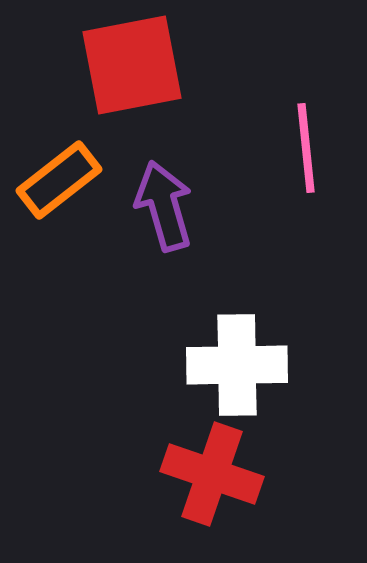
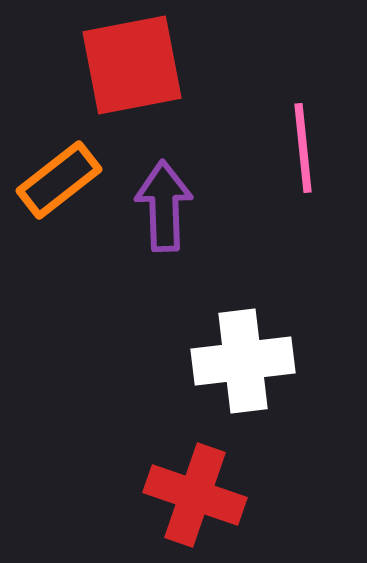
pink line: moved 3 px left
purple arrow: rotated 14 degrees clockwise
white cross: moved 6 px right, 4 px up; rotated 6 degrees counterclockwise
red cross: moved 17 px left, 21 px down
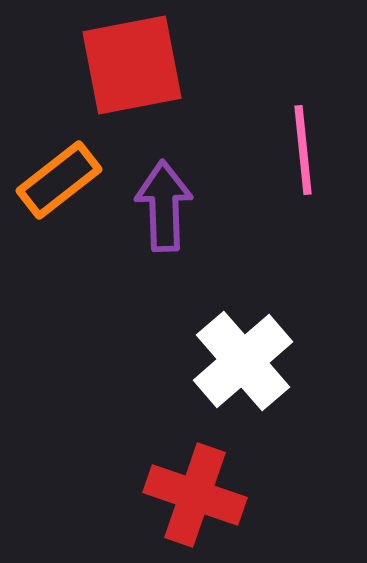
pink line: moved 2 px down
white cross: rotated 34 degrees counterclockwise
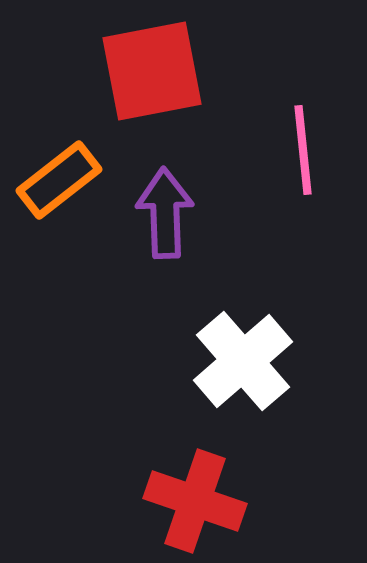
red square: moved 20 px right, 6 px down
purple arrow: moved 1 px right, 7 px down
red cross: moved 6 px down
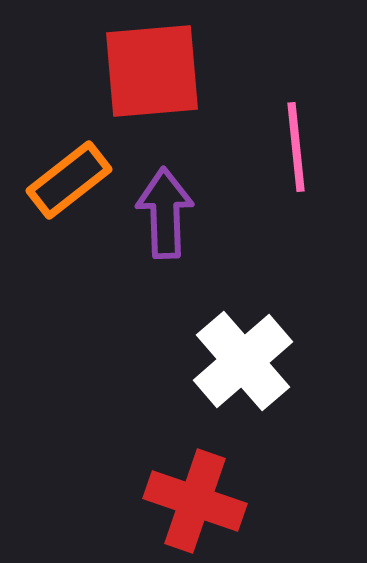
red square: rotated 6 degrees clockwise
pink line: moved 7 px left, 3 px up
orange rectangle: moved 10 px right
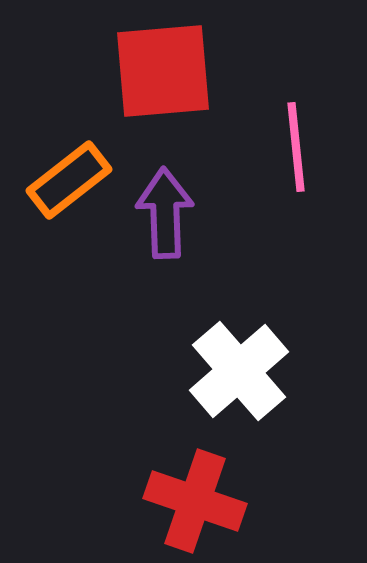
red square: moved 11 px right
white cross: moved 4 px left, 10 px down
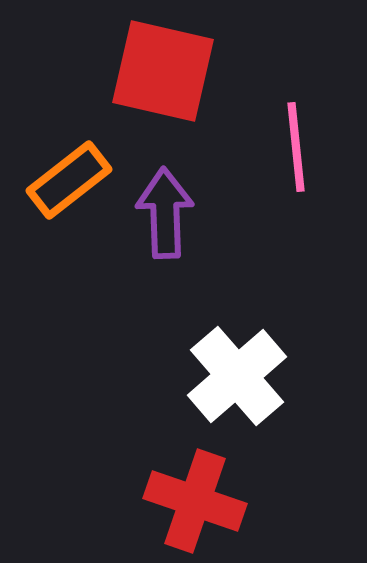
red square: rotated 18 degrees clockwise
white cross: moved 2 px left, 5 px down
